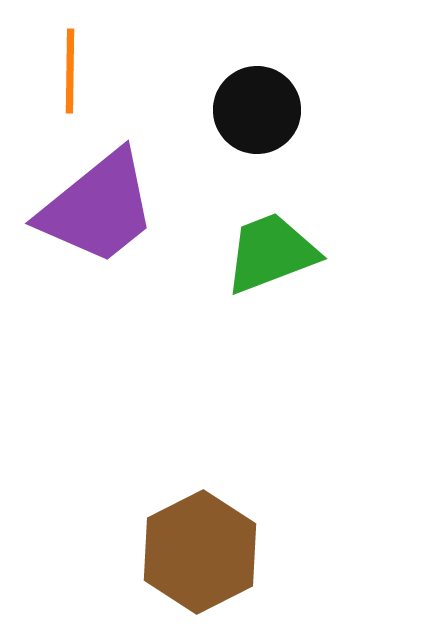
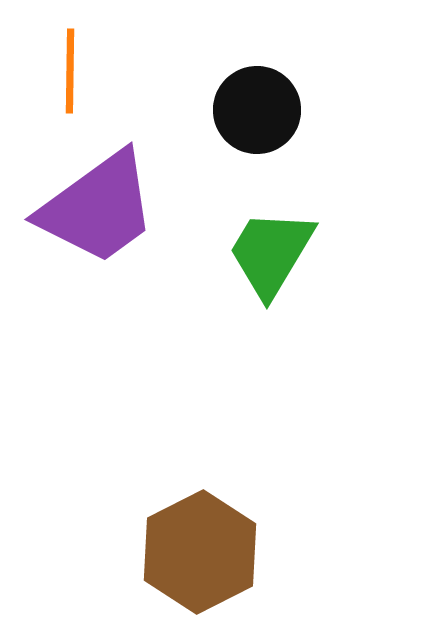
purple trapezoid: rotated 3 degrees clockwise
green trapezoid: rotated 38 degrees counterclockwise
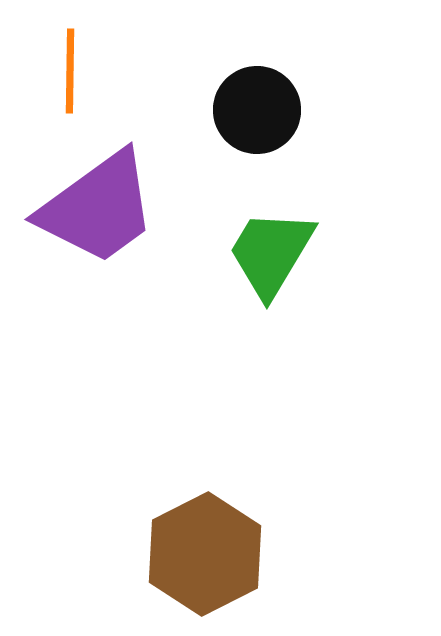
brown hexagon: moved 5 px right, 2 px down
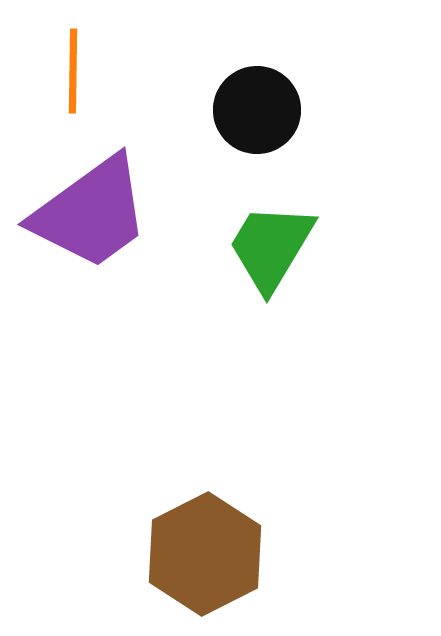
orange line: moved 3 px right
purple trapezoid: moved 7 px left, 5 px down
green trapezoid: moved 6 px up
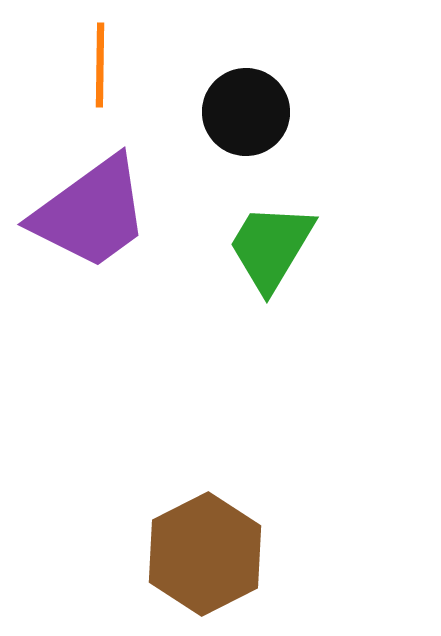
orange line: moved 27 px right, 6 px up
black circle: moved 11 px left, 2 px down
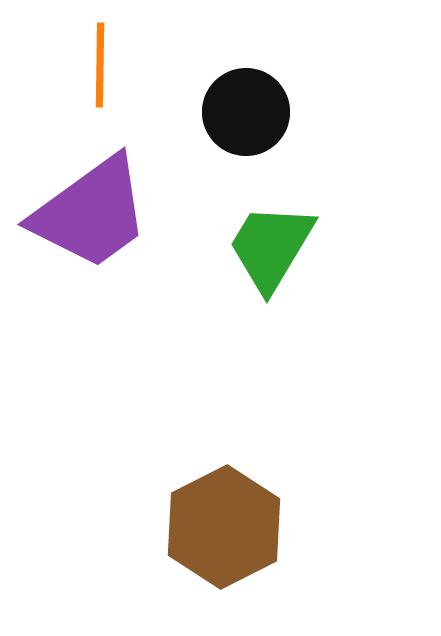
brown hexagon: moved 19 px right, 27 px up
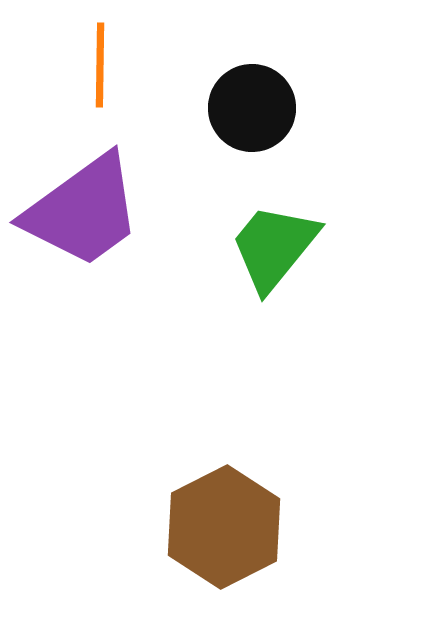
black circle: moved 6 px right, 4 px up
purple trapezoid: moved 8 px left, 2 px up
green trapezoid: moved 3 px right; rotated 8 degrees clockwise
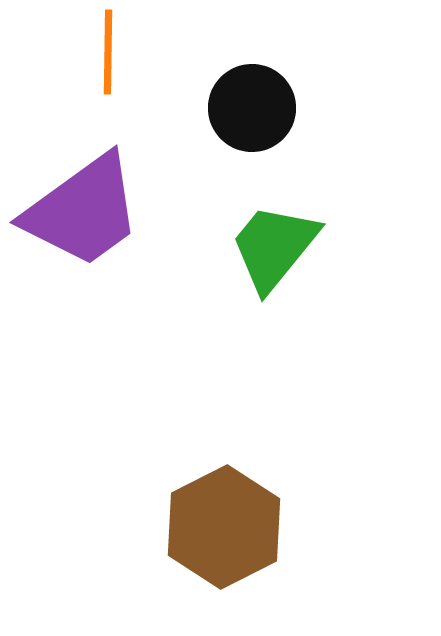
orange line: moved 8 px right, 13 px up
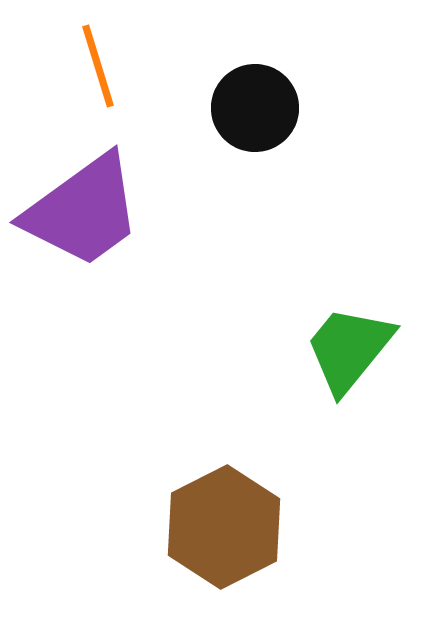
orange line: moved 10 px left, 14 px down; rotated 18 degrees counterclockwise
black circle: moved 3 px right
green trapezoid: moved 75 px right, 102 px down
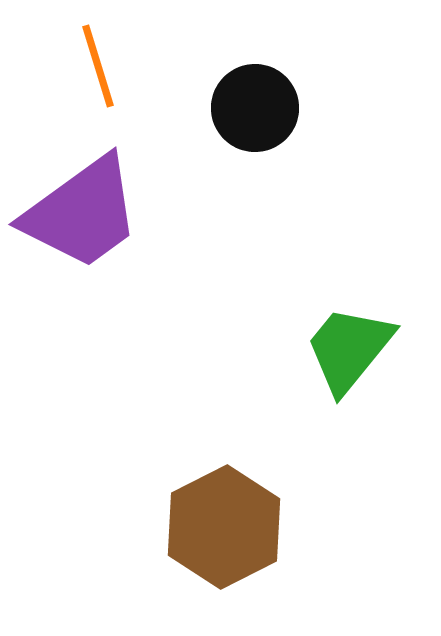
purple trapezoid: moved 1 px left, 2 px down
